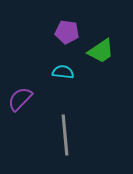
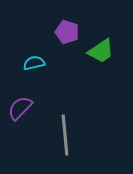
purple pentagon: rotated 10 degrees clockwise
cyan semicircle: moved 29 px left, 9 px up; rotated 20 degrees counterclockwise
purple semicircle: moved 9 px down
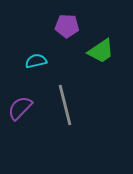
purple pentagon: moved 6 px up; rotated 15 degrees counterclockwise
cyan semicircle: moved 2 px right, 2 px up
gray line: moved 30 px up; rotated 9 degrees counterclockwise
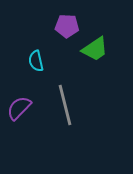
green trapezoid: moved 6 px left, 2 px up
cyan semicircle: rotated 90 degrees counterclockwise
purple semicircle: moved 1 px left
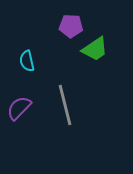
purple pentagon: moved 4 px right
cyan semicircle: moved 9 px left
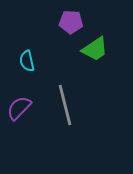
purple pentagon: moved 4 px up
